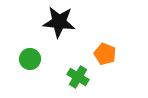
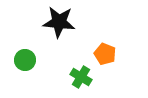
green circle: moved 5 px left, 1 px down
green cross: moved 3 px right
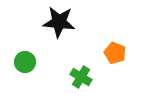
orange pentagon: moved 10 px right, 1 px up
green circle: moved 2 px down
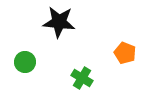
orange pentagon: moved 10 px right
green cross: moved 1 px right, 1 px down
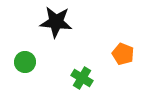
black star: moved 3 px left
orange pentagon: moved 2 px left, 1 px down
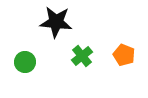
orange pentagon: moved 1 px right, 1 px down
green cross: moved 22 px up; rotated 20 degrees clockwise
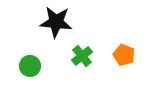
green circle: moved 5 px right, 4 px down
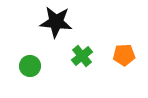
orange pentagon: rotated 25 degrees counterclockwise
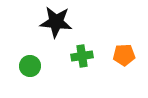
green cross: rotated 30 degrees clockwise
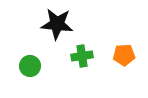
black star: moved 1 px right, 2 px down
